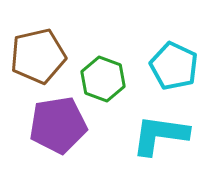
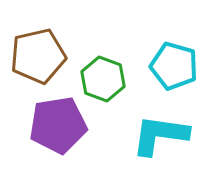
cyan pentagon: rotated 9 degrees counterclockwise
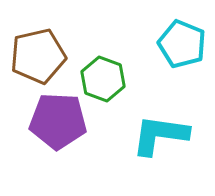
cyan pentagon: moved 8 px right, 22 px up; rotated 6 degrees clockwise
purple pentagon: moved 4 px up; rotated 12 degrees clockwise
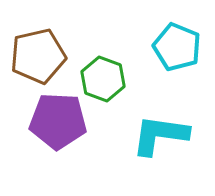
cyan pentagon: moved 5 px left, 3 px down
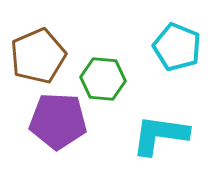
brown pentagon: rotated 10 degrees counterclockwise
green hexagon: rotated 15 degrees counterclockwise
